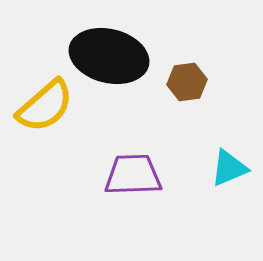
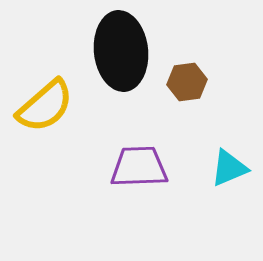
black ellipse: moved 12 px right, 5 px up; rotated 70 degrees clockwise
purple trapezoid: moved 6 px right, 8 px up
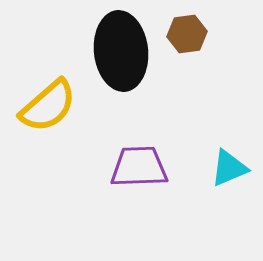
brown hexagon: moved 48 px up
yellow semicircle: moved 3 px right
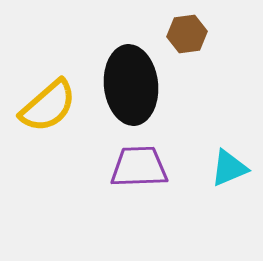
black ellipse: moved 10 px right, 34 px down
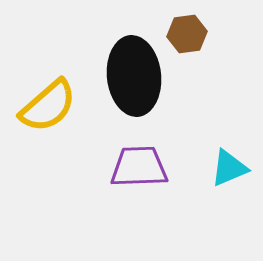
black ellipse: moved 3 px right, 9 px up
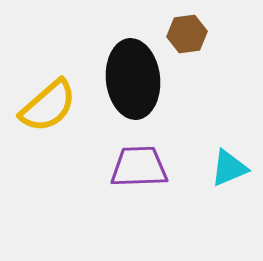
black ellipse: moved 1 px left, 3 px down
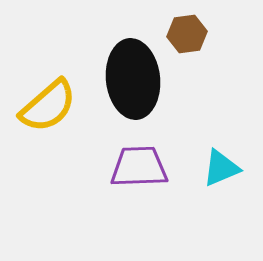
cyan triangle: moved 8 px left
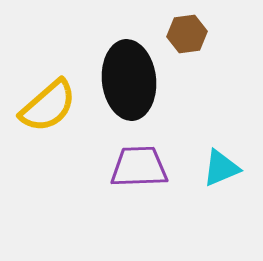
black ellipse: moved 4 px left, 1 px down
